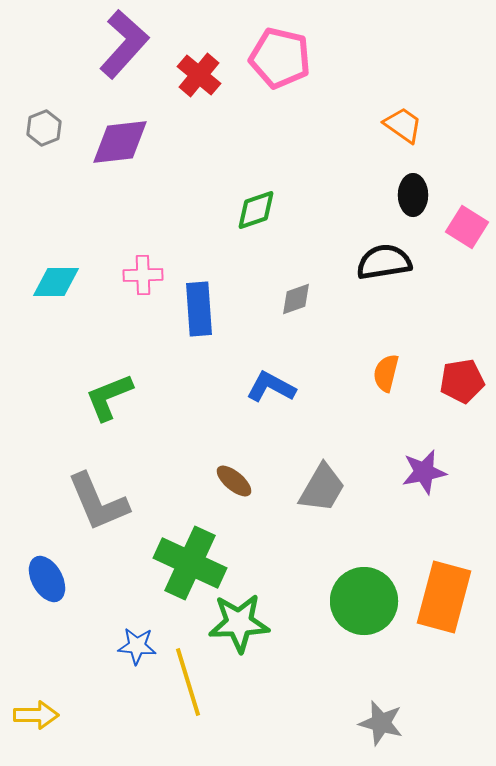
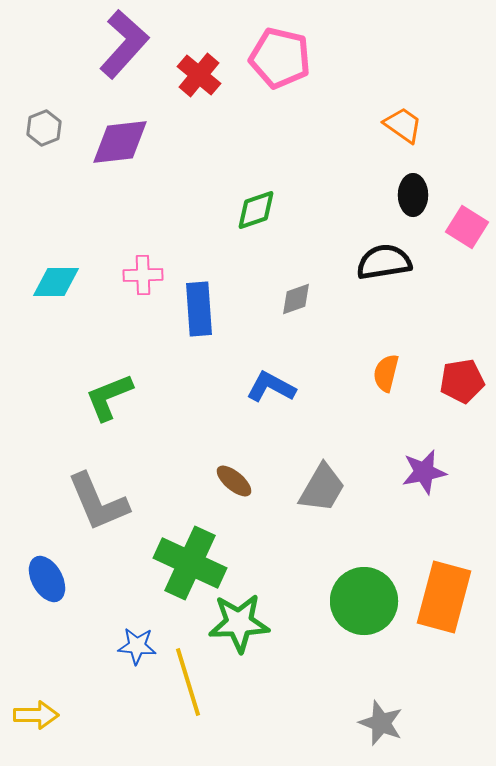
gray star: rotated 6 degrees clockwise
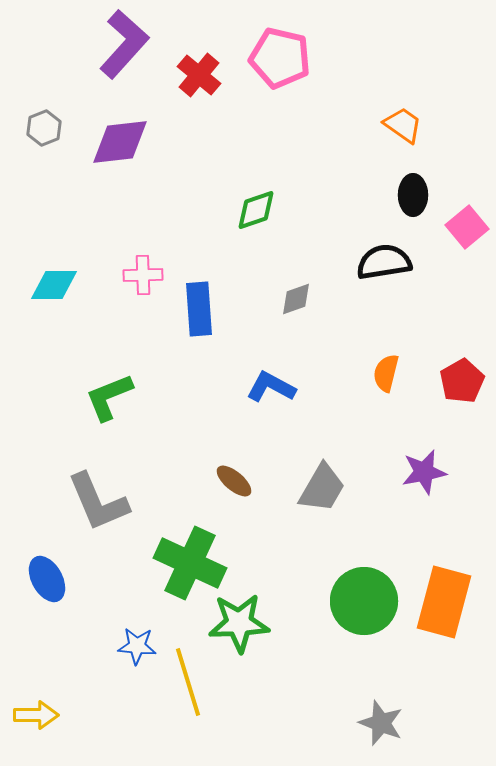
pink square: rotated 18 degrees clockwise
cyan diamond: moved 2 px left, 3 px down
red pentagon: rotated 21 degrees counterclockwise
orange rectangle: moved 5 px down
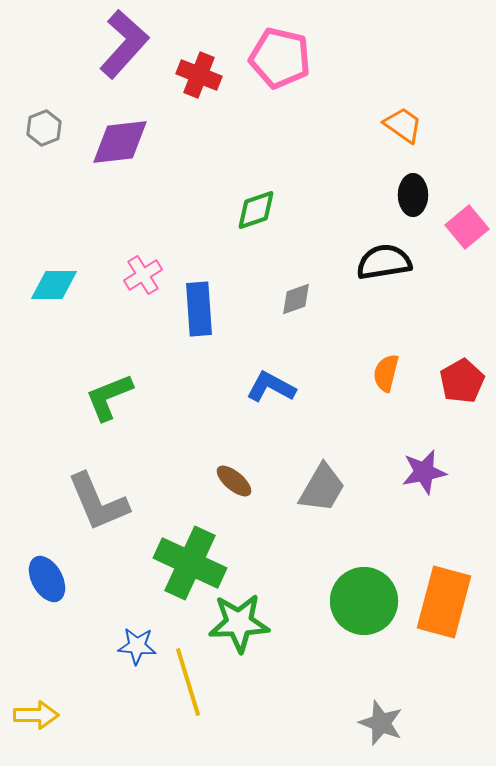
red cross: rotated 18 degrees counterclockwise
pink cross: rotated 30 degrees counterclockwise
